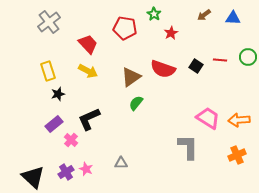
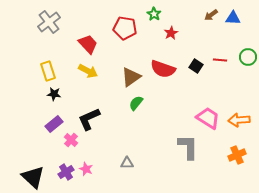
brown arrow: moved 7 px right
black star: moved 4 px left; rotated 24 degrees clockwise
gray triangle: moved 6 px right
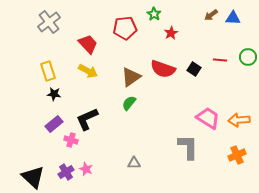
red pentagon: rotated 15 degrees counterclockwise
black square: moved 2 px left, 3 px down
green semicircle: moved 7 px left
black L-shape: moved 2 px left
pink cross: rotated 24 degrees counterclockwise
gray triangle: moved 7 px right
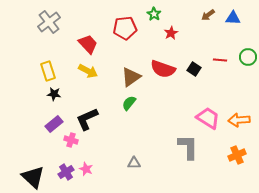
brown arrow: moved 3 px left
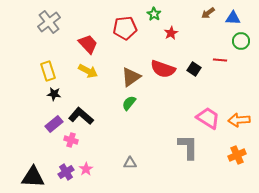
brown arrow: moved 2 px up
green circle: moved 7 px left, 16 px up
black L-shape: moved 6 px left, 3 px up; rotated 65 degrees clockwise
gray triangle: moved 4 px left
pink star: rotated 16 degrees clockwise
black triangle: rotated 40 degrees counterclockwise
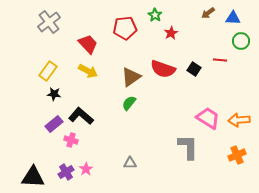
green star: moved 1 px right, 1 px down
yellow rectangle: rotated 54 degrees clockwise
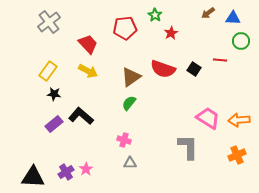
pink cross: moved 53 px right
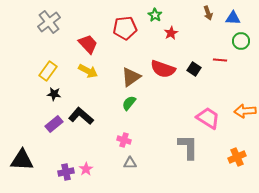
brown arrow: rotated 72 degrees counterclockwise
orange arrow: moved 6 px right, 9 px up
orange cross: moved 2 px down
purple cross: rotated 21 degrees clockwise
black triangle: moved 11 px left, 17 px up
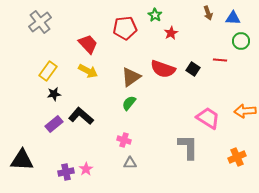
gray cross: moved 9 px left
black square: moved 1 px left
black star: rotated 16 degrees counterclockwise
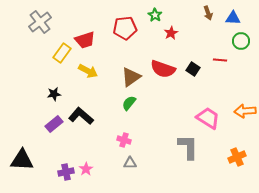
red trapezoid: moved 3 px left, 4 px up; rotated 115 degrees clockwise
yellow rectangle: moved 14 px right, 18 px up
